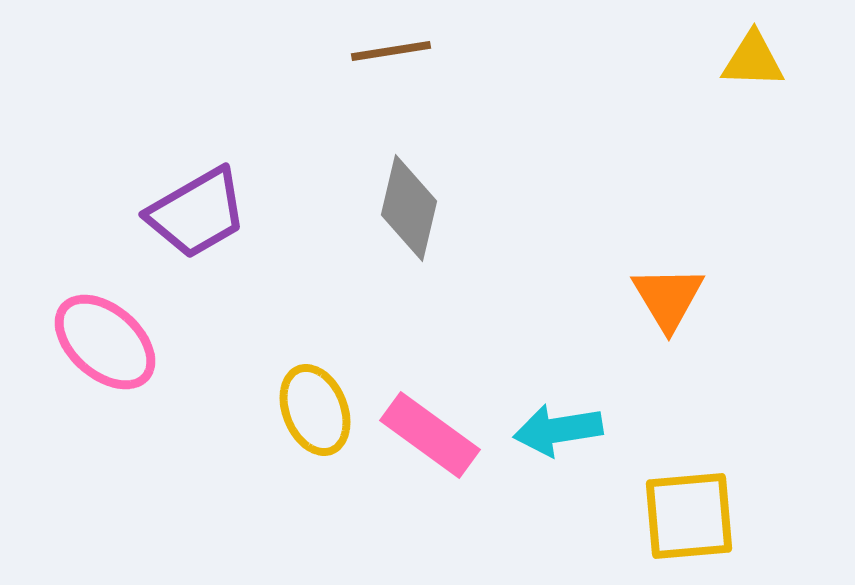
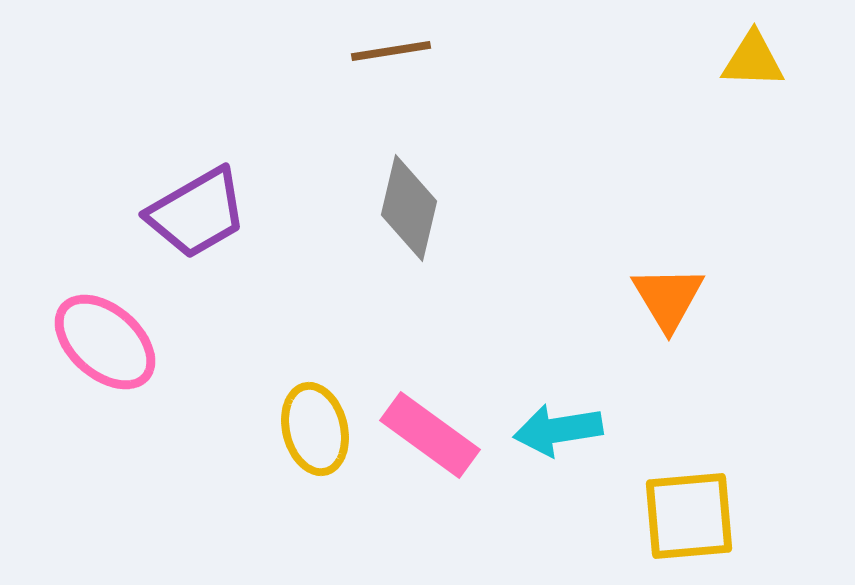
yellow ellipse: moved 19 px down; rotated 8 degrees clockwise
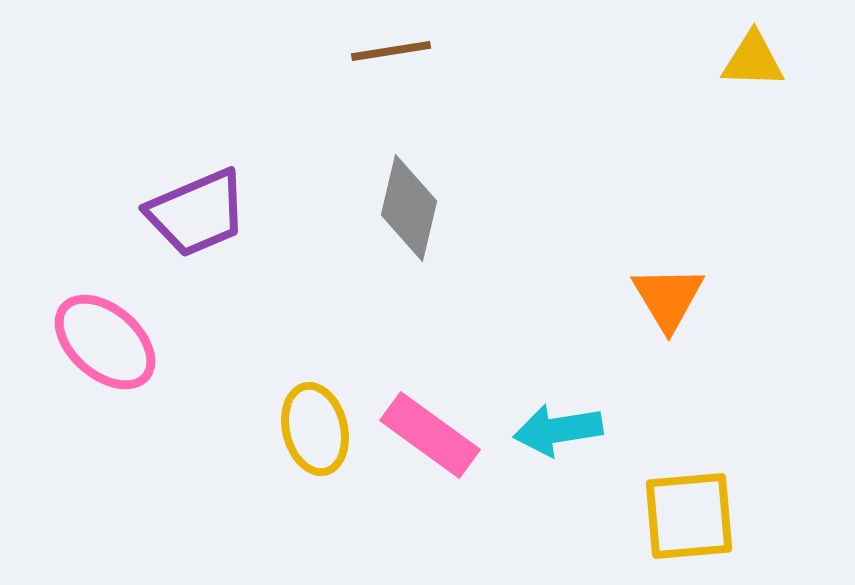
purple trapezoid: rotated 7 degrees clockwise
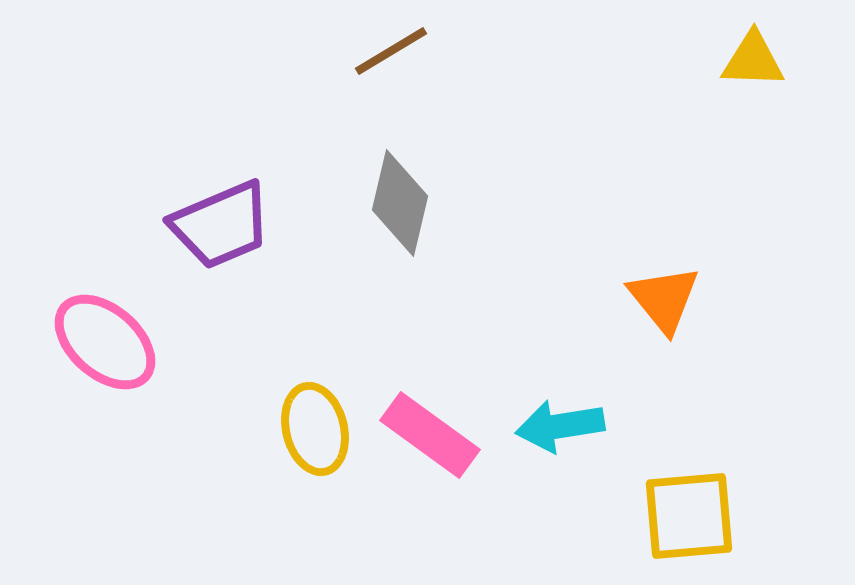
brown line: rotated 22 degrees counterclockwise
gray diamond: moved 9 px left, 5 px up
purple trapezoid: moved 24 px right, 12 px down
orange triangle: moved 4 px left, 1 px down; rotated 8 degrees counterclockwise
cyan arrow: moved 2 px right, 4 px up
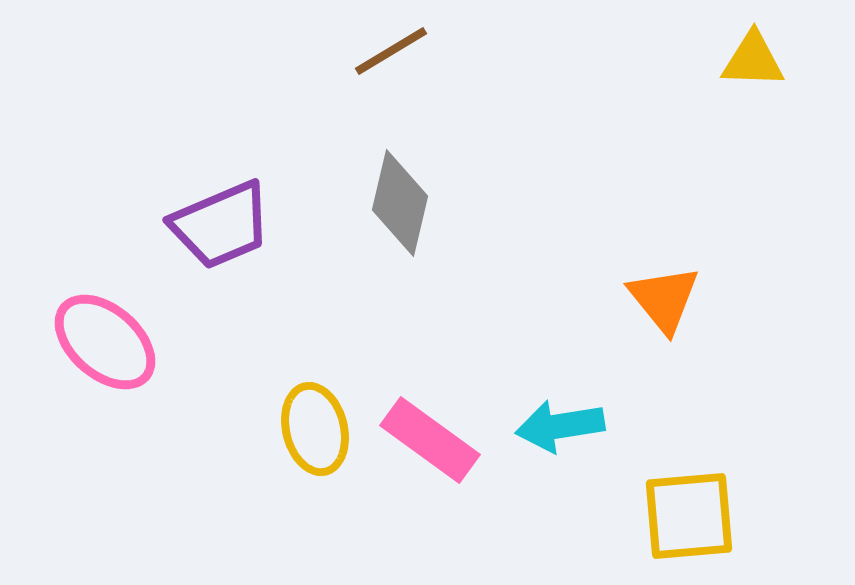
pink rectangle: moved 5 px down
